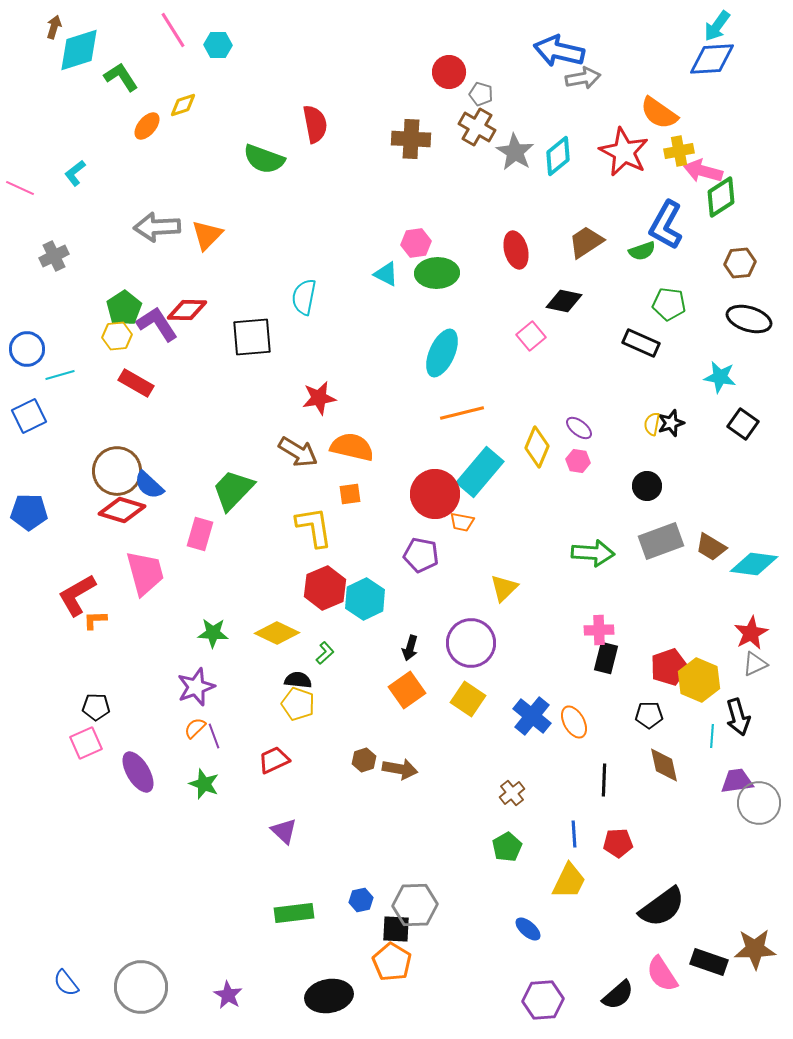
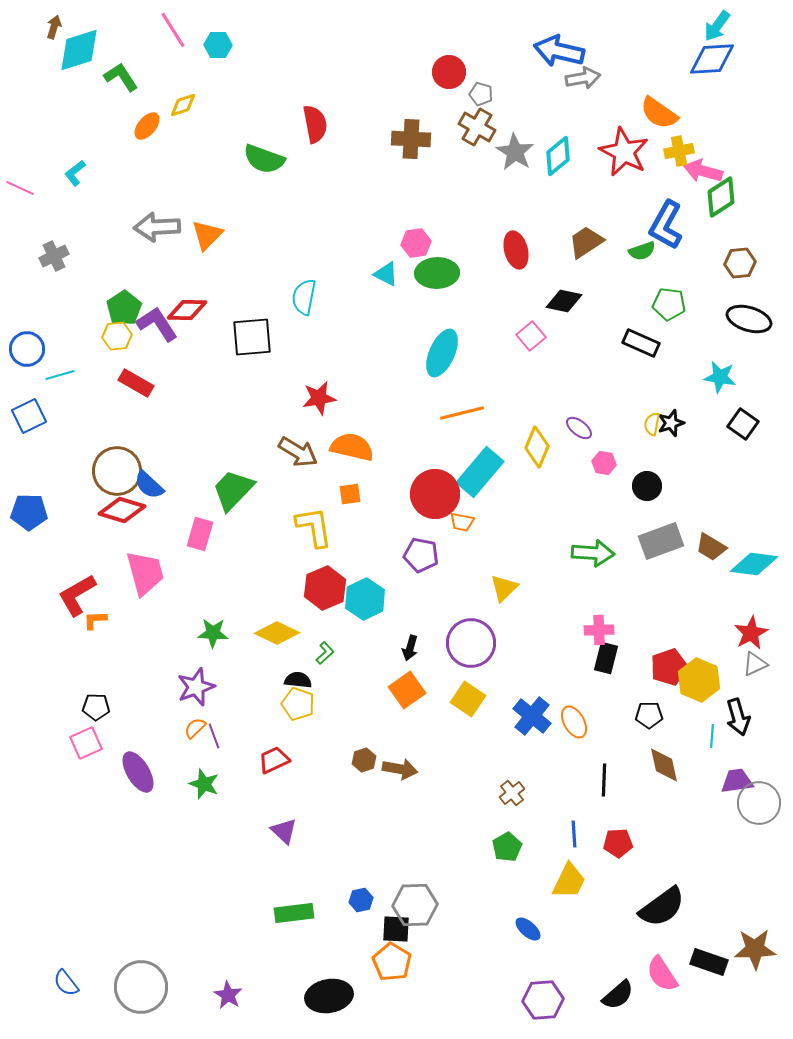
pink hexagon at (578, 461): moved 26 px right, 2 px down
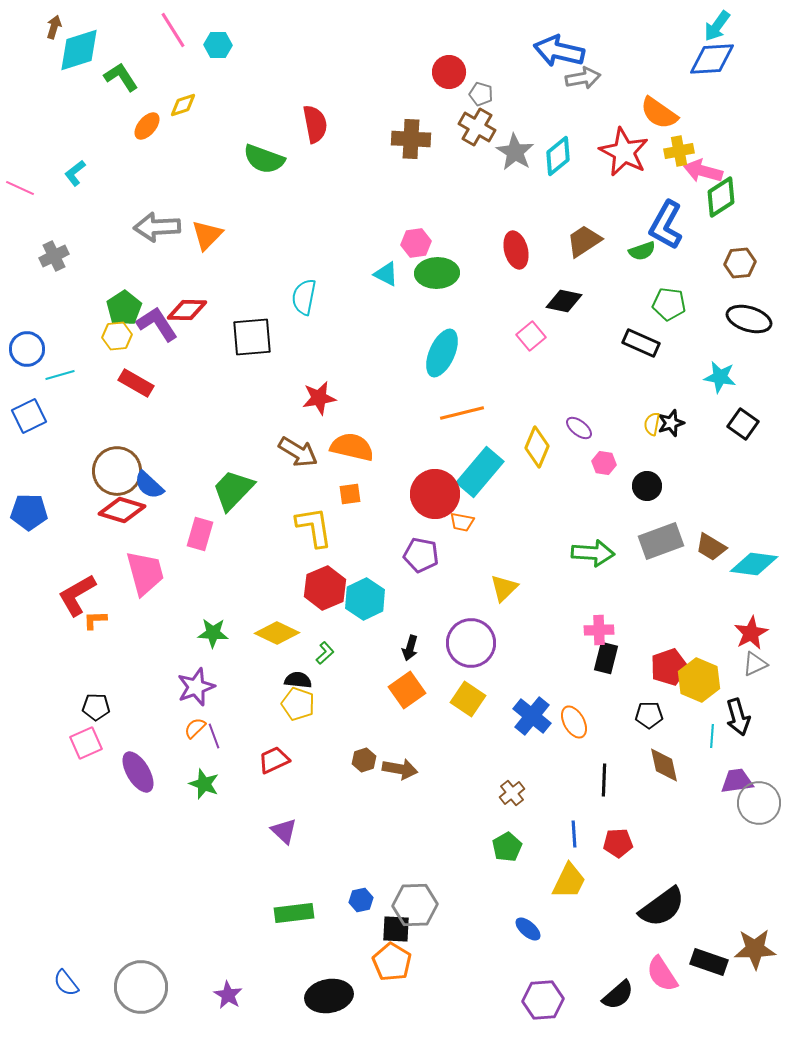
brown trapezoid at (586, 242): moved 2 px left, 1 px up
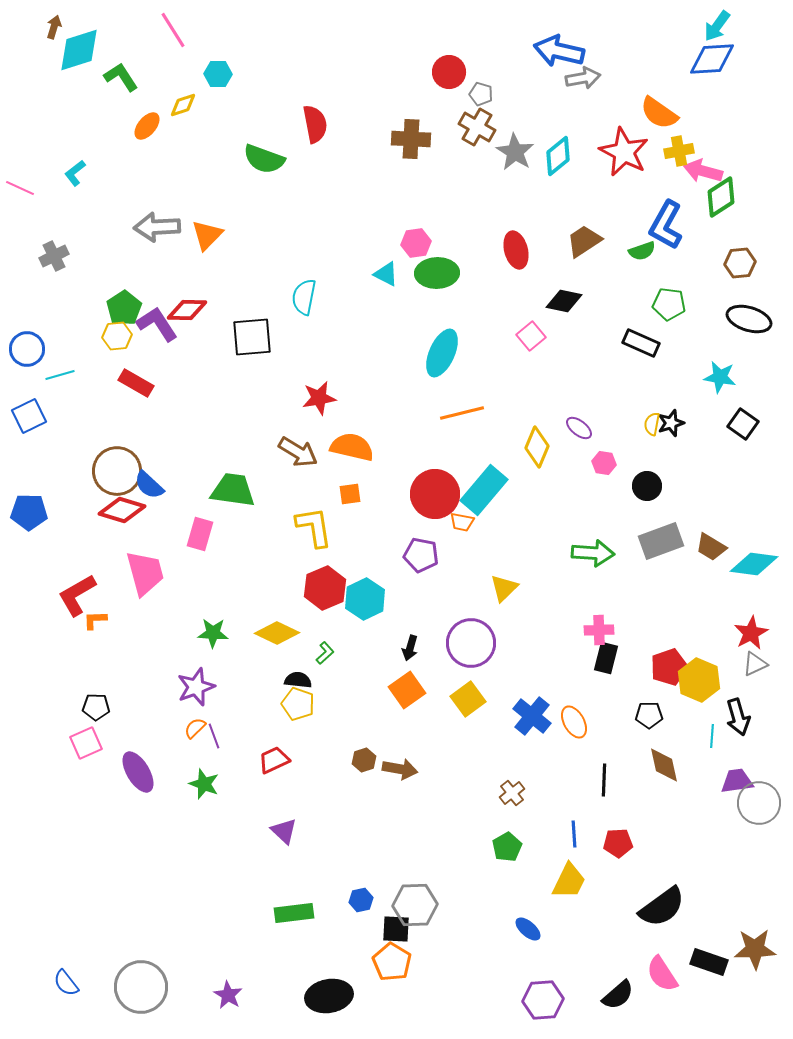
cyan hexagon at (218, 45): moved 29 px down
cyan rectangle at (480, 472): moved 4 px right, 18 px down
green trapezoid at (233, 490): rotated 54 degrees clockwise
yellow square at (468, 699): rotated 20 degrees clockwise
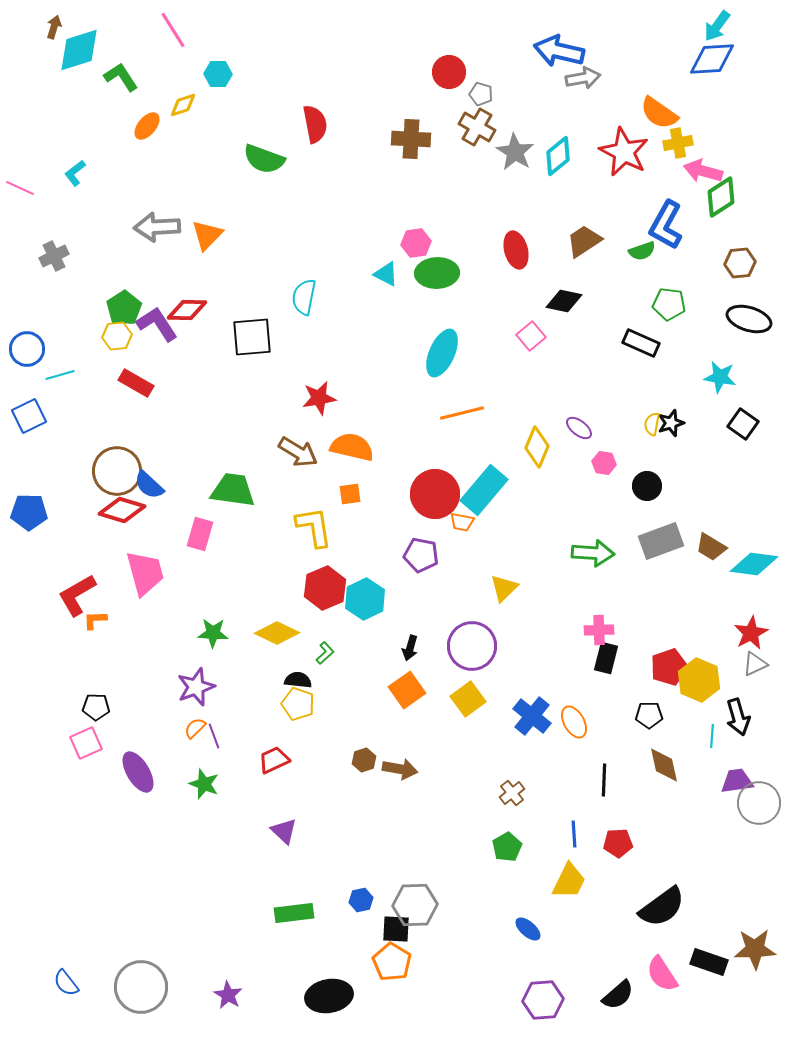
yellow cross at (679, 151): moved 1 px left, 8 px up
purple circle at (471, 643): moved 1 px right, 3 px down
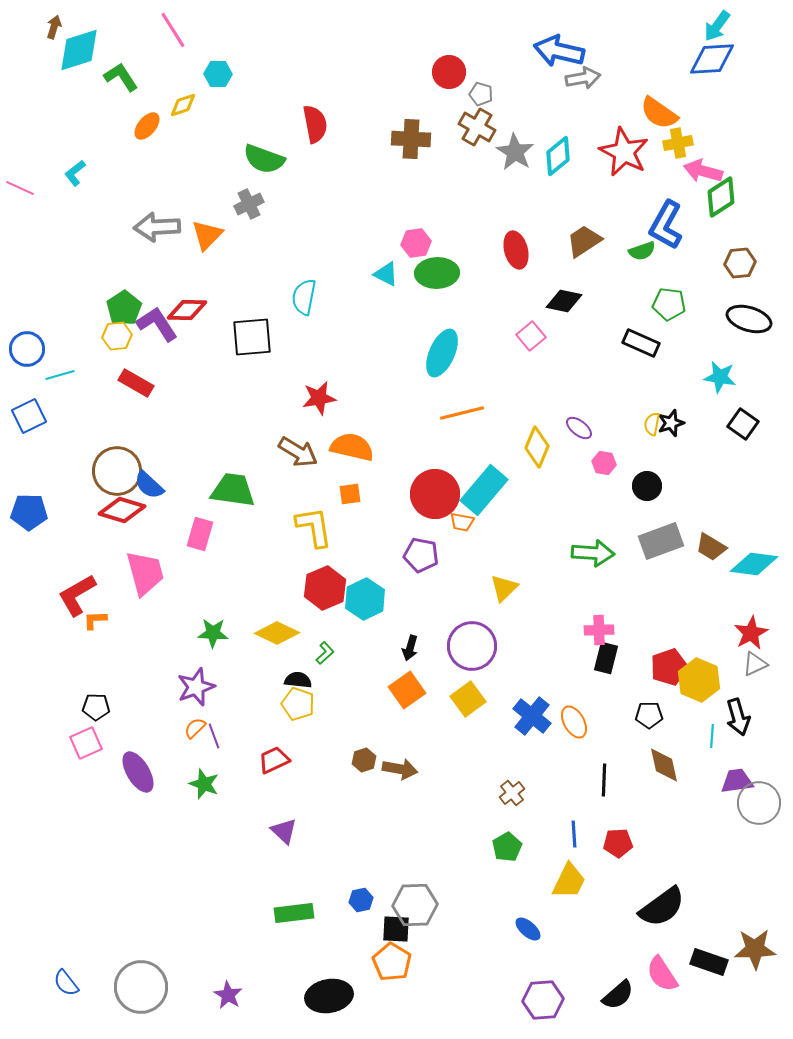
gray cross at (54, 256): moved 195 px right, 52 px up
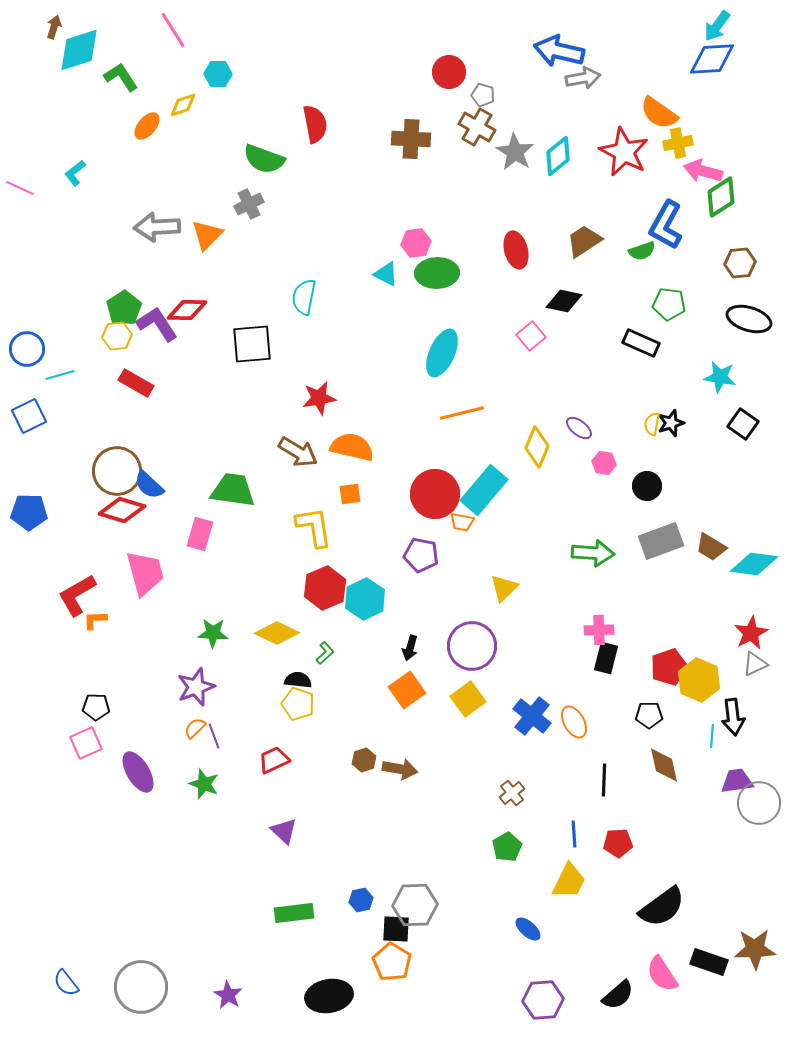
gray pentagon at (481, 94): moved 2 px right, 1 px down
black square at (252, 337): moved 7 px down
black arrow at (738, 717): moved 5 px left; rotated 9 degrees clockwise
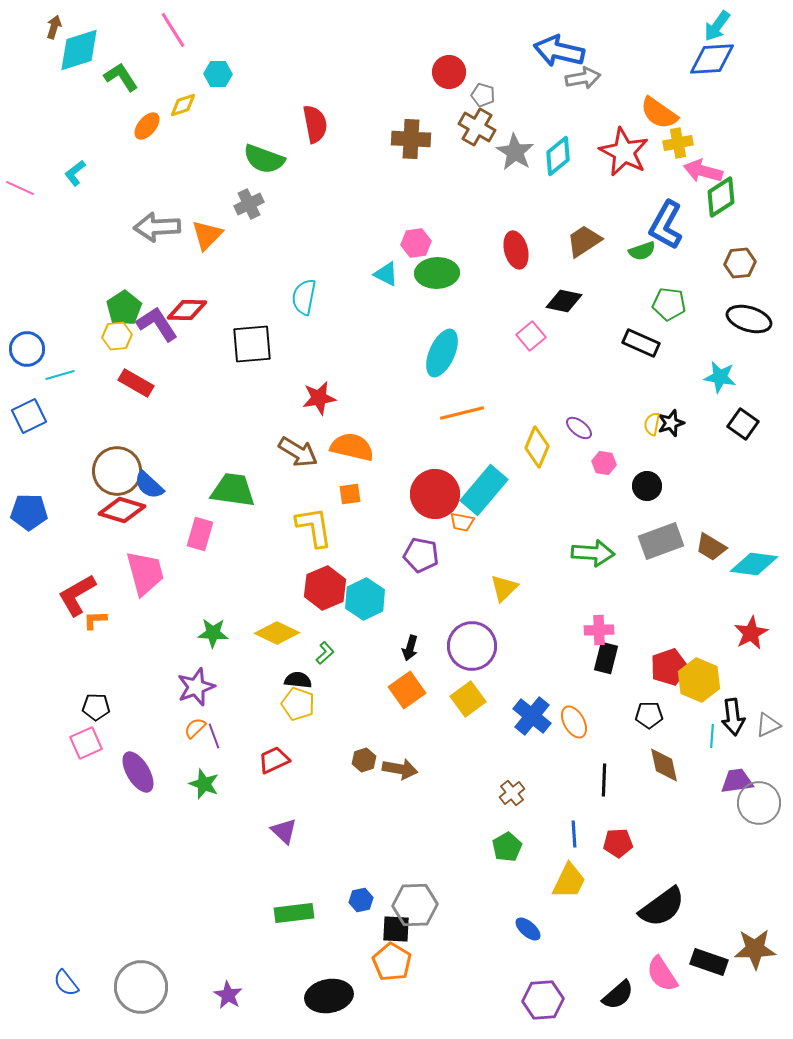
gray triangle at (755, 664): moved 13 px right, 61 px down
